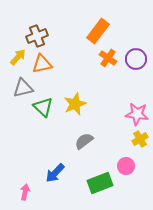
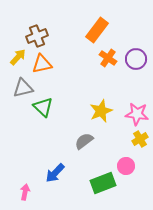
orange rectangle: moved 1 px left, 1 px up
yellow star: moved 26 px right, 7 px down
green rectangle: moved 3 px right
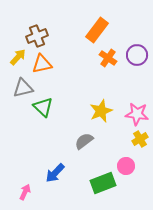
purple circle: moved 1 px right, 4 px up
pink arrow: rotated 14 degrees clockwise
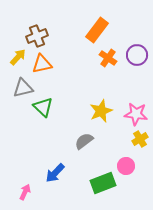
pink star: moved 1 px left
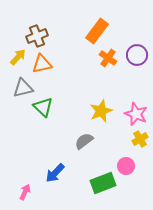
orange rectangle: moved 1 px down
pink star: rotated 15 degrees clockwise
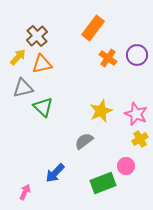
orange rectangle: moved 4 px left, 3 px up
brown cross: rotated 20 degrees counterclockwise
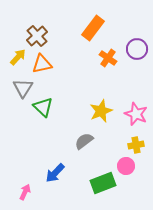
purple circle: moved 6 px up
gray triangle: rotated 45 degrees counterclockwise
yellow cross: moved 4 px left, 6 px down; rotated 21 degrees clockwise
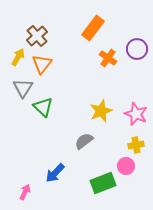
yellow arrow: rotated 12 degrees counterclockwise
orange triangle: rotated 40 degrees counterclockwise
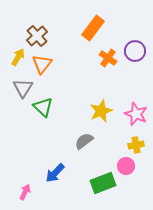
purple circle: moved 2 px left, 2 px down
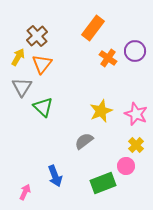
gray triangle: moved 1 px left, 1 px up
yellow cross: rotated 35 degrees counterclockwise
blue arrow: moved 3 px down; rotated 65 degrees counterclockwise
